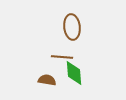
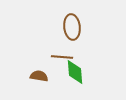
green diamond: moved 1 px right, 1 px up
brown semicircle: moved 8 px left, 4 px up
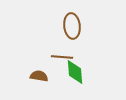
brown ellipse: moved 1 px up
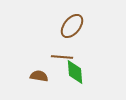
brown ellipse: rotated 45 degrees clockwise
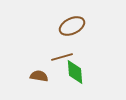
brown ellipse: rotated 25 degrees clockwise
brown line: rotated 20 degrees counterclockwise
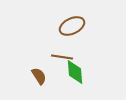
brown line: rotated 25 degrees clockwise
brown semicircle: rotated 48 degrees clockwise
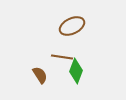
green diamond: moved 1 px right, 1 px up; rotated 25 degrees clockwise
brown semicircle: moved 1 px right, 1 px up
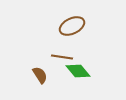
green diamond: moved 2 px right; rotated 60 degrees counterclockwise
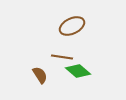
green diamond: rotated 10 degrees counterclockwise
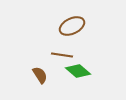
brown line: moved 2 px up
